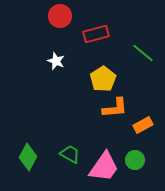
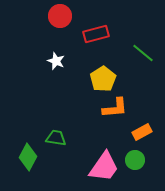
orange rectangle: moved 1 px left, 7 px down
green trapezoid: moved 14 px left, 16 px up; rotated 20 degrees counterclockwise
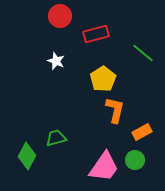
orange L-shape: moved 2 px down; rotated 72 degrees counterclockwise
green trapezoid: rotated 25 degrees counterclockwise
green diamond: moved 1 px left, 1 px up
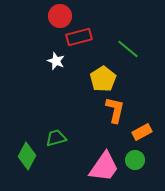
red rectangle: moved 17 px left, 3 px down
green line: moved 15 px left, 4 px up
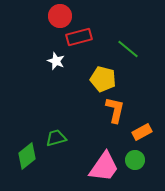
yellow pentagon: rotated 25 degrees counterclockwise
green diamond: rotated 24 degrees clockwise
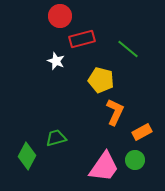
red rectangle: moved 3 px right, 2 px down
yellow pentagon: moved 2 px left, 1 px down
orange L-shape: moved 2 px down; rotated 12 degrees clockwise
green diamond: rotated 24 degrees counterclockwise
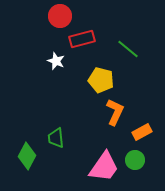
green trapezoid: rotated 80 degrees counterclockwise
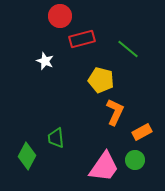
white star: moved 11 px left
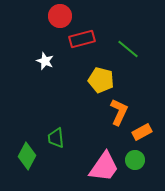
orange L-shape: moved 4 px right
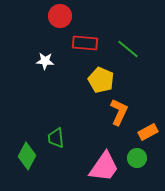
red rectangle: moved 3 px right, 4 px down; rotated 20 degrees clockwise
white star: rotated 18 degrees counterclockwise
yellow pentagon: rotated 10 degrees clockwise
orange rectangle: moved 6 px right
green circle: moved 2 px right, 2 px up
